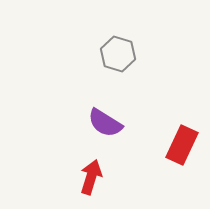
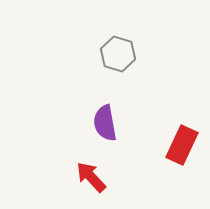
purple semicircle: rotated 48 degrees clockwise
red arrow: rotated 60 degrees counterclockwise
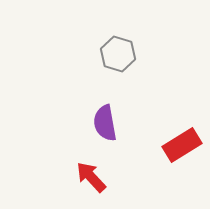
red rectangle: rotated 33 degrees clockwise
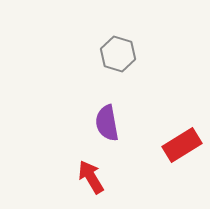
purple semicircle: moved 2 px right
red arrow: rotated 12 degrees clockwise
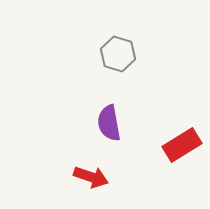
purple semicircle: moved 2 px right
red arrow: rotated 140 degrees clockwise
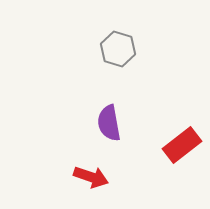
gray hexagon: moved 5 px up
red rectangle: rotated 6 degrees counterclockwise
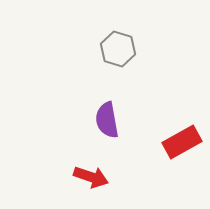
purple semicircle: moved 2 px left, 3 px up
red rectangle: moved 3 px up; rotated 9 degrees clockwise
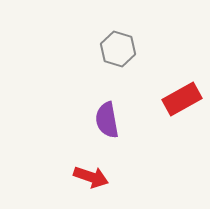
red rectangle: moved 43 px up
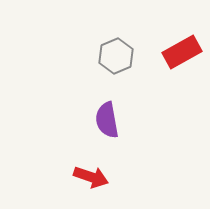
gray hexagon: moved 2 px left, 7 px down; rotated 20 degrees clockwise
red rectangle: moved 47 px up
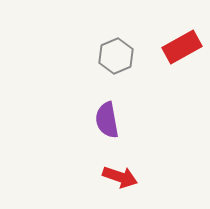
red rectangle: moved 5 px up
red arrow: moved 29 px right
